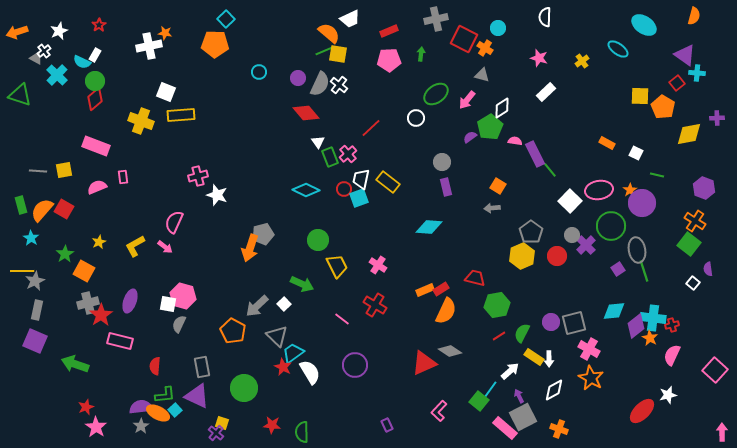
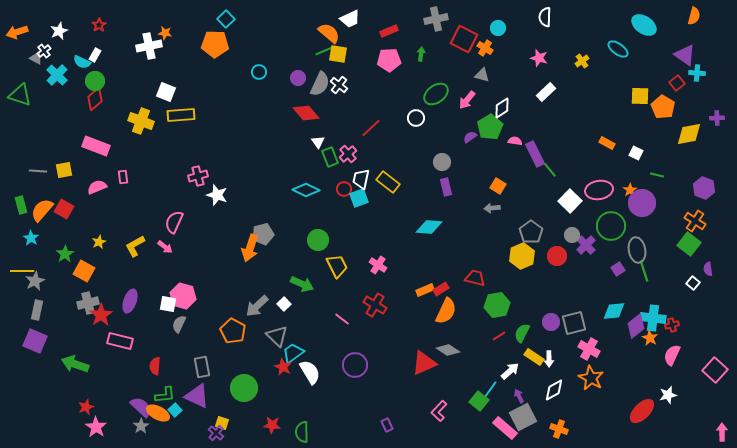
gray diamond at (450, 351): moved 2 px left, 1 px up
purple semicircle at (141, 407): rotated 50 degrees clockwise
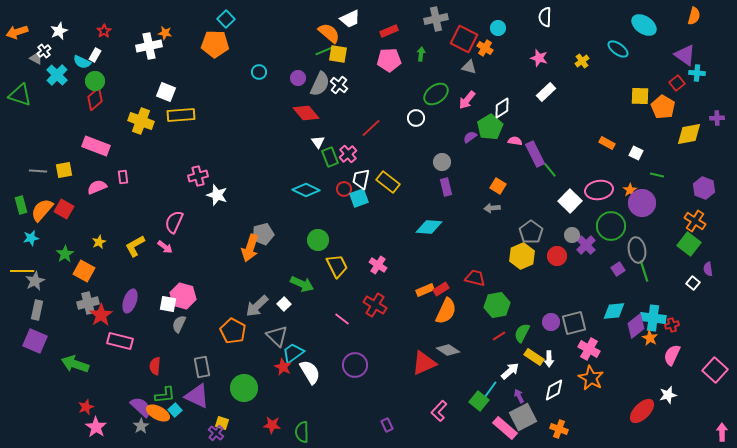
red star at (99, 25): moved 5 px right, 6 px down
gray triangle at (482, 75): moved 13 px left, 8 px up
cyan star at (31, 238): rotated 28 degrees clockwise
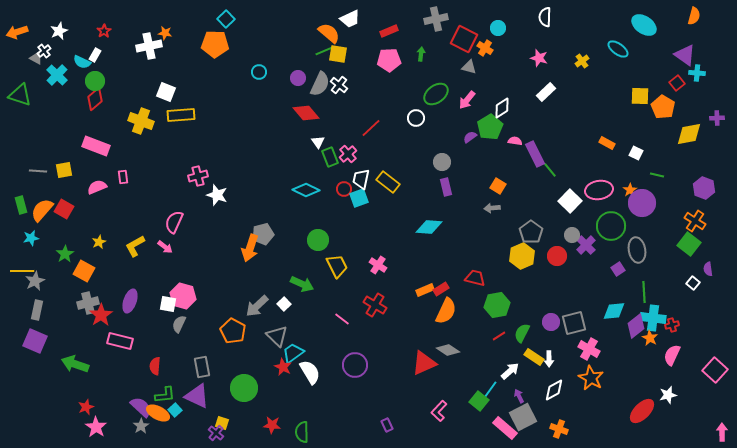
green line at (644, 271): moved 21 px down; rotated 15 degrees clockwise
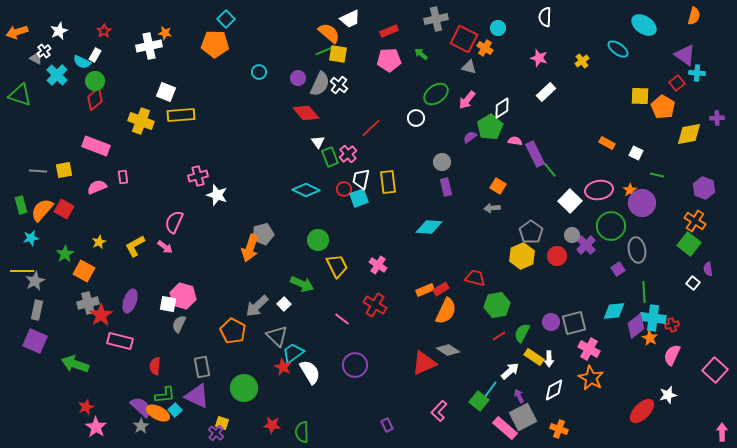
green arrow at (421, 54): rotated 56 degrees counterclockwise
yellow rectangle at (388, 182): rotated 45 degrees clockwise
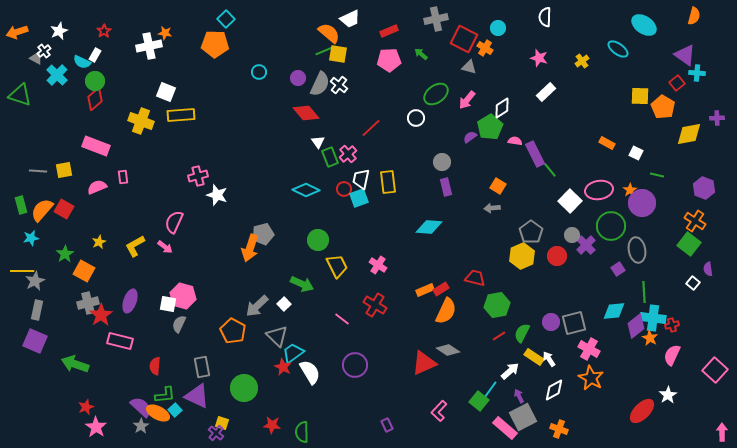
white arrow at (549, 359): rotated 147 degrees clockwise
white star at (668, 395): rotated 18 degrees counterclockwise
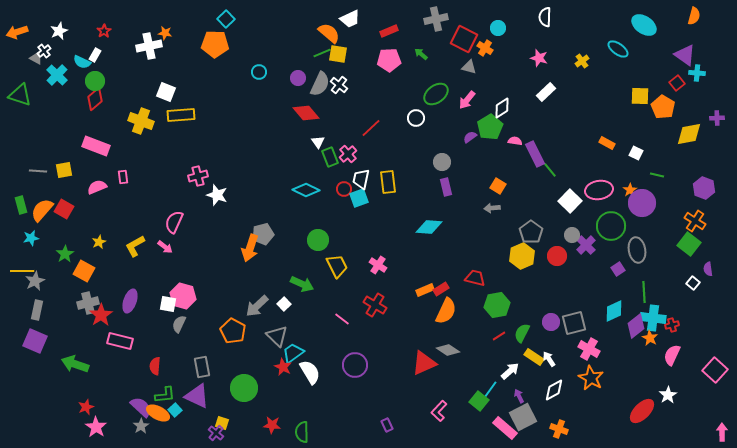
green line at (324, 51): moved 2 px left, 2 px down
cyan diamond at (614, 311): rotated 20 degrees counterclockwise
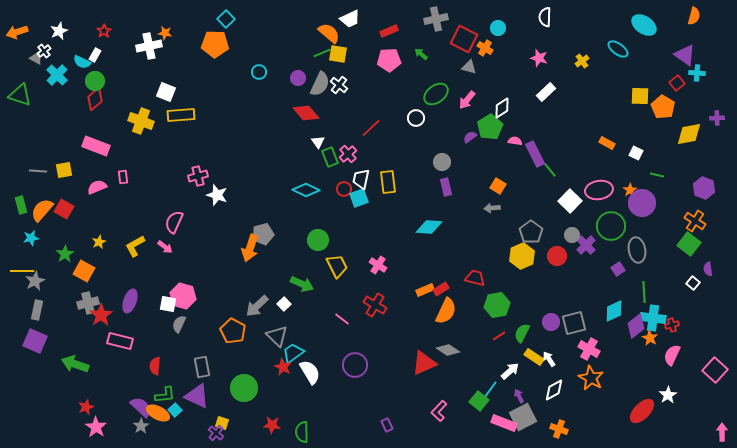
pink rectangle at (505, 428): moved 1 px left, 5 px up; rotated 20 degrees counterclockwise
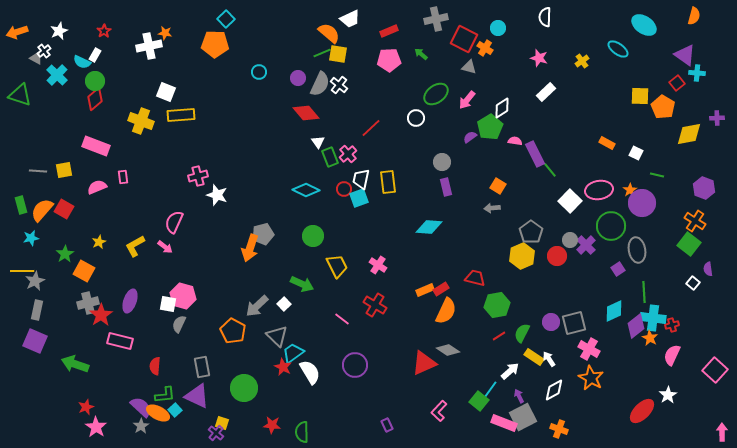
gray circle at (572, 235): moved 2 px left, 5 px down
green circle at (318, 240): moved 5 px left, 4 px up
